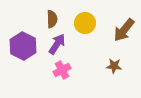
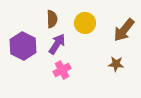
brown star: moved 2 px right, 2 px up
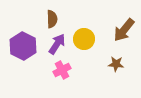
yellow circle: moved 1 px left, 16 px down
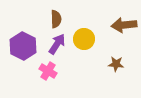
brown semicircle: moved 4 px right
brown arrow: moved 5 px up; rotated 45 degrees clockwise
pink cross: moved 14 px left, 1 px down; rotated 30 degrees counterclockwise
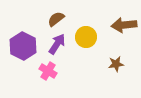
brown semicircle: rotated 126 degrees counterclockwise
yellow circle: moved 2 px right, 2 px up
brown star: rotated 14 degrees counterclockwise
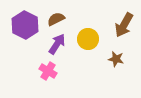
brown semicircle: rotated 12 degrees clockwise
brown arrow: rotated 55 degrees counterclockwise
yellow circle: moved 2 px right, 2 px down
purple hexagon: moved 2 px right, 21 px up
brown star: moved 5 px up; rotated 21 degrees clockwise
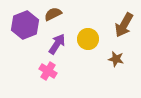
brown semicircle: moved 3 px left, 5 px up
purple hexagon: rotated 12 degrees clockwise
